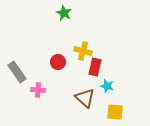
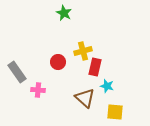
yellow cross: rotated 30 degrees counterclockwise
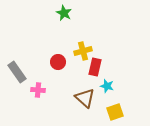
yellow square: rotated 24 degrees counterclockwise
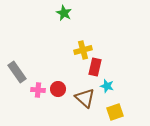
yellow cross: moved 1 px up
red circle: moved 27 px down
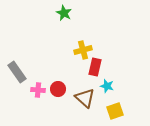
yellow square: moved 1 px up
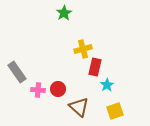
green star: rotated 14 degrees clockwise
yellow cross: moved 1 px up
cyan star: moved 1 px up; rotated 24 degrees clockwise
brown triangle: moved 6 px left, 9 px down
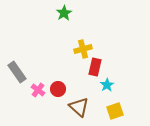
pink cross: rotated 32 degrees clockwise
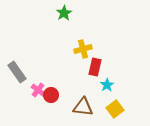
red circle: moved 7 px left, 6 px down
brown triangle: moved 4 px right; rotated 35 degrees counterclockwise
yellow square: moved 2 px up; rotated 18 degrees counterclockwise
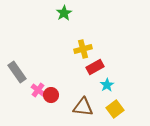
red rectangle: rotated 48 degrees clockwise
